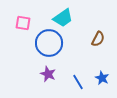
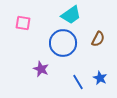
cyan trapezoid: moved 8 px right, 3 px up
blue circle: moved 14 px right
purple star: moved 7 px left, 5 px up
blue star: moved 2 px left
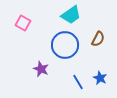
pink square: rotated 21 degrees clockwise
blue circle: moved 2 px right, 2 px down
